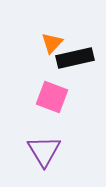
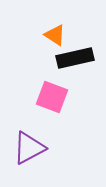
orange triangle: moved 3 px right, 8 px up; rotated 40 degrees counterclockwise
purple triangle: moved 15 px left, 3 px up; rotated 33 degrees clockwise
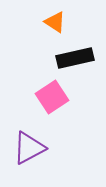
orange triangle: moved 13 px up
pink square: rotated 36 degrees clockwise
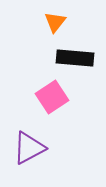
orange triangle: rotated 35 degrees clockwise
black rectangle: rotated 18 degrees clockwise
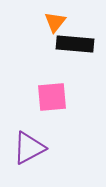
black rectangle: moved 14 px up
pink square: rotated 28 degrees clockwise
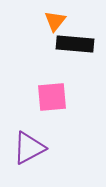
orange triangle: moved 1 px up
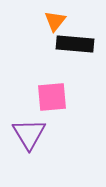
purple triangle: moved 14 px up; rotated 33 degrees counterclockwise
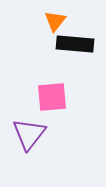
purple triangle: rotated 9 degrees clockwise
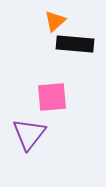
orange triangle: rotated 10 degrees clockwise
